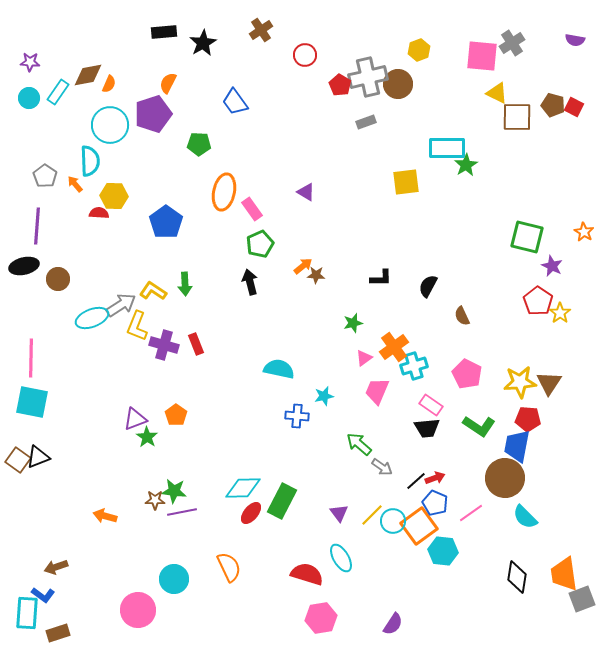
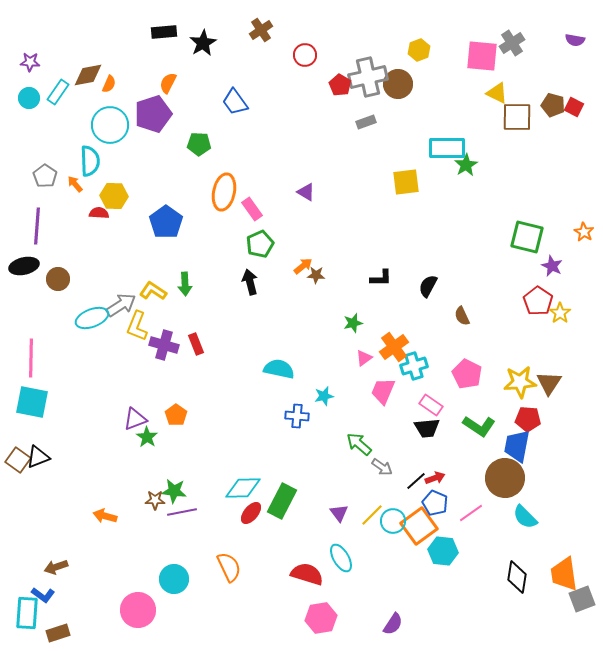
pink trapezoid at (377, 391): moved 6 px right
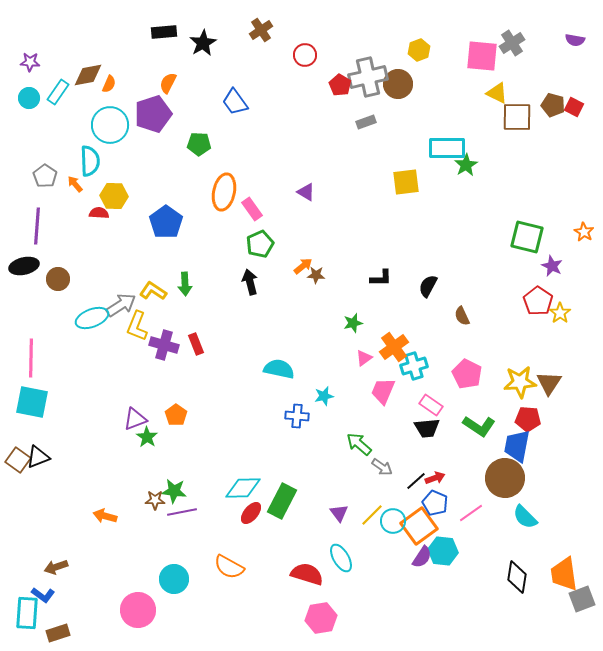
orange semicircle at (229, 567): rotated 144 degrees clockwise
purple semicircle at (393, 624): moved 29 px right, 67 px up
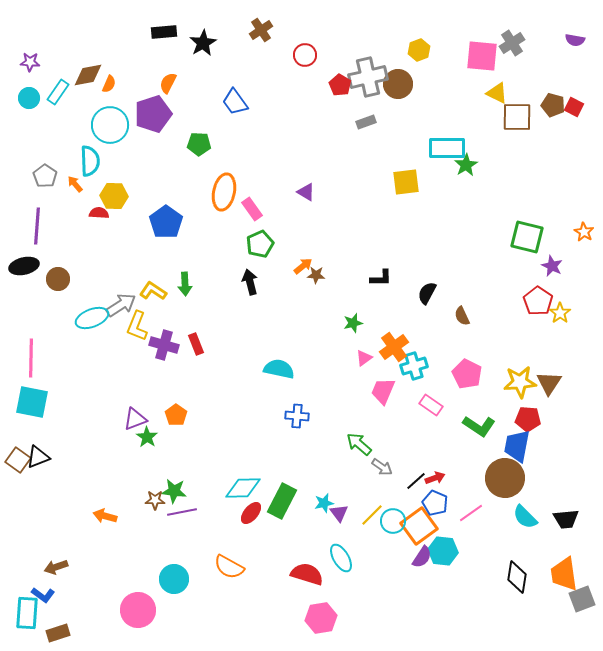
black semicircle at (428, 286): moved 1 px left, 7 px down
cyan star at (324, 396): moved 107 px down
black trapezoid at (427, 428): moved 139 px right, 91 px down
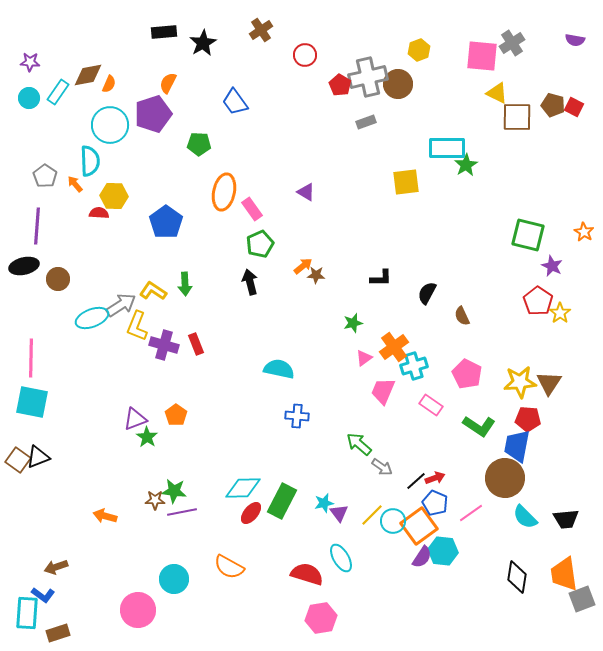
green square at (527, 237): moved 1 px right, 2 px up
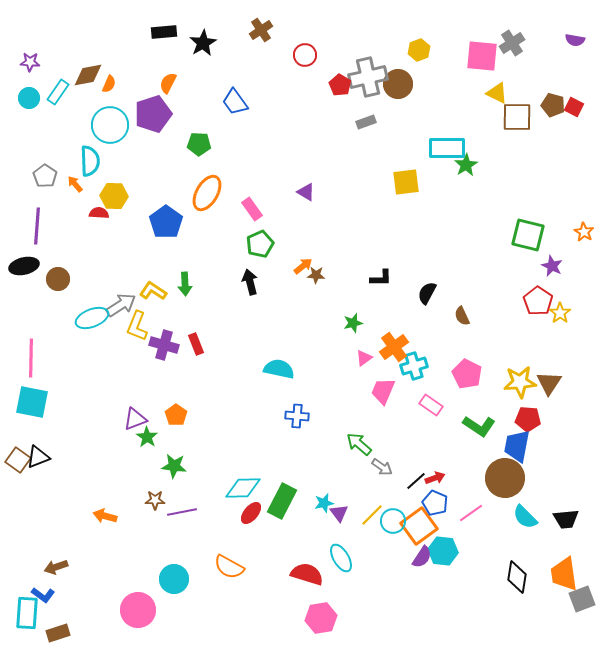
orange ellipse at (224, 192): moved 17 px left, 1 px down; rotated 18 degrees clockwise
green star at (174, 491): moved 25 px up
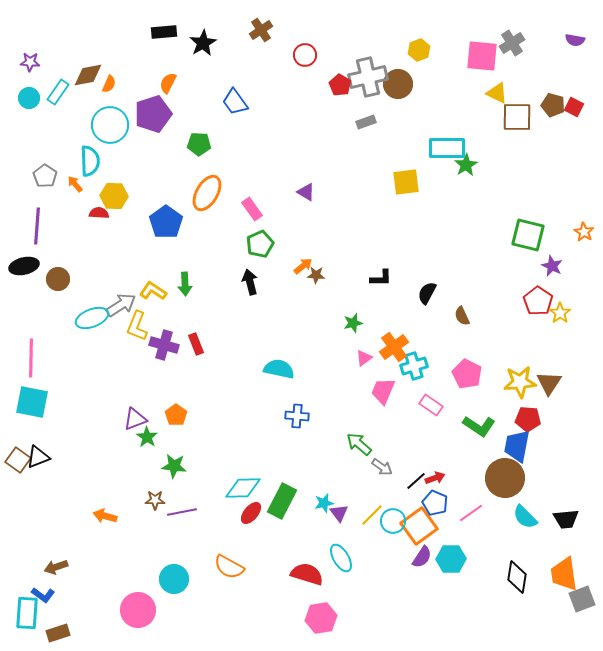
cyan hexagon at (443, 551): moved 8 px right, 8 px down; rotated 8 degrees counterclockwise
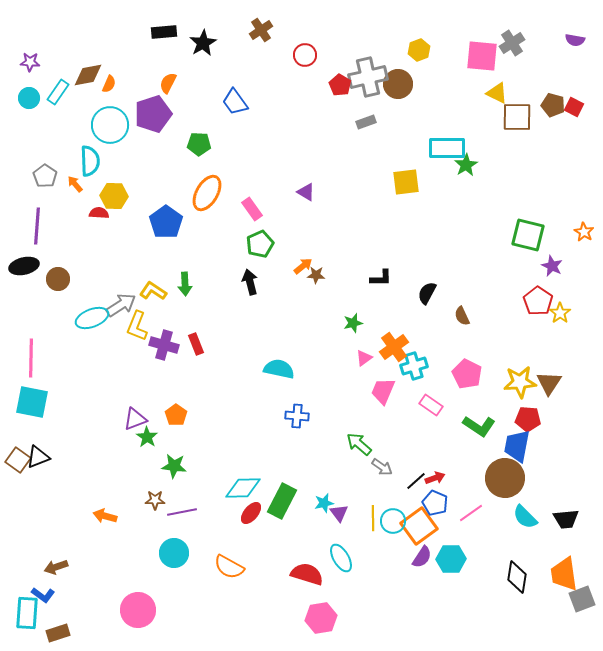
yellow line at (372, 515): moved 1 px right, 3 px down; rotated 45 degrees counterclockwise
cyan circle at (174, 579): moved 26 px up
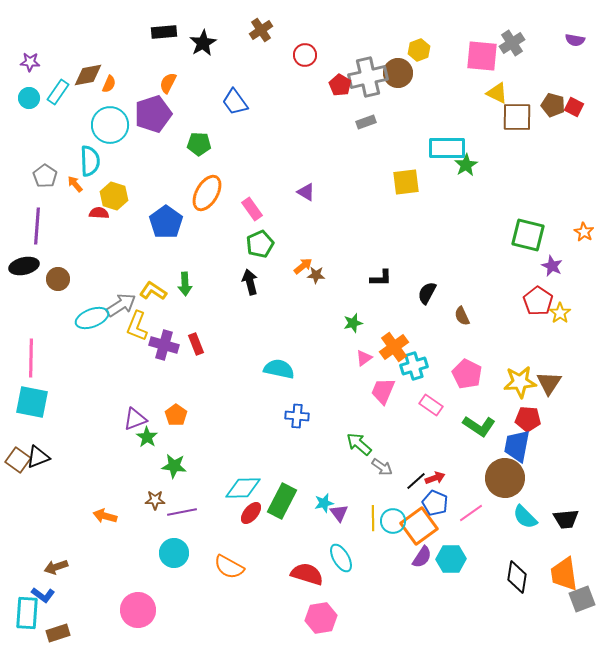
brown circle at (398, 84): moved 11 px up
yellow hexagon at (114, 196): rotated 16 degrees clockwise
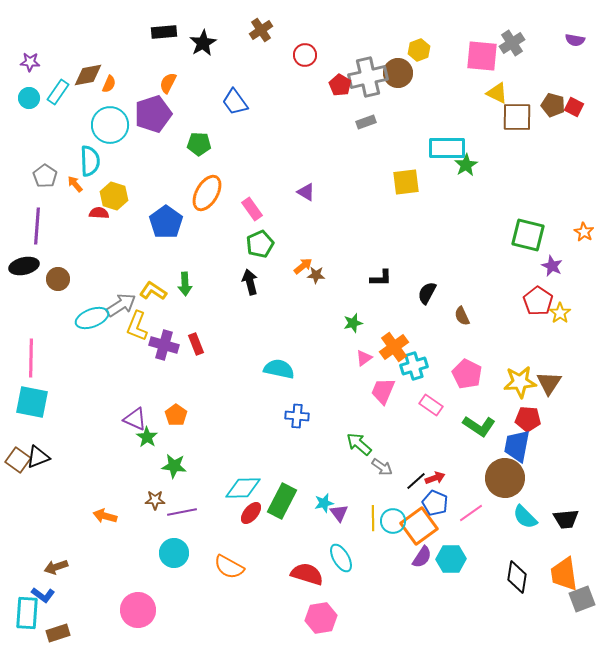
purple triangle at (135, 419): rotated 45 degrees clockwise
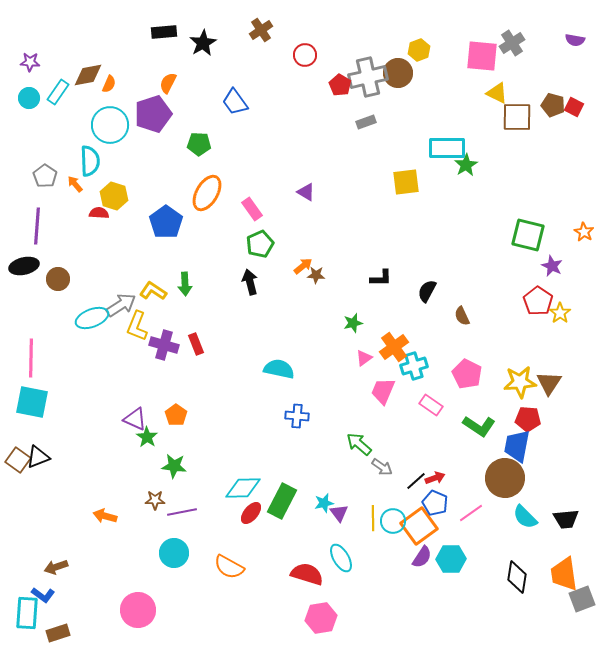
black semicircle at (427, 293): moved 2 px up
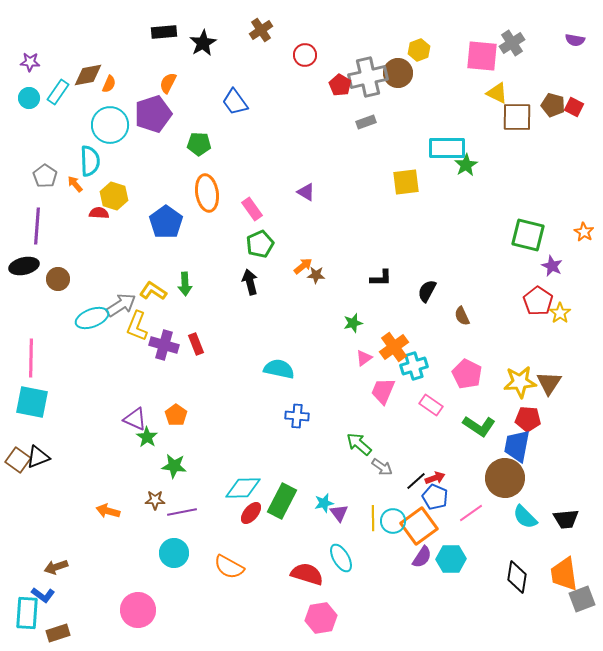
orange ellipse at (207, 193): rotated 39 degrees counterclockwise
blue pentagon at (435, 503): moved 6 px up
orange arrow at (105, 516): moved 3 px right, 5 px up
